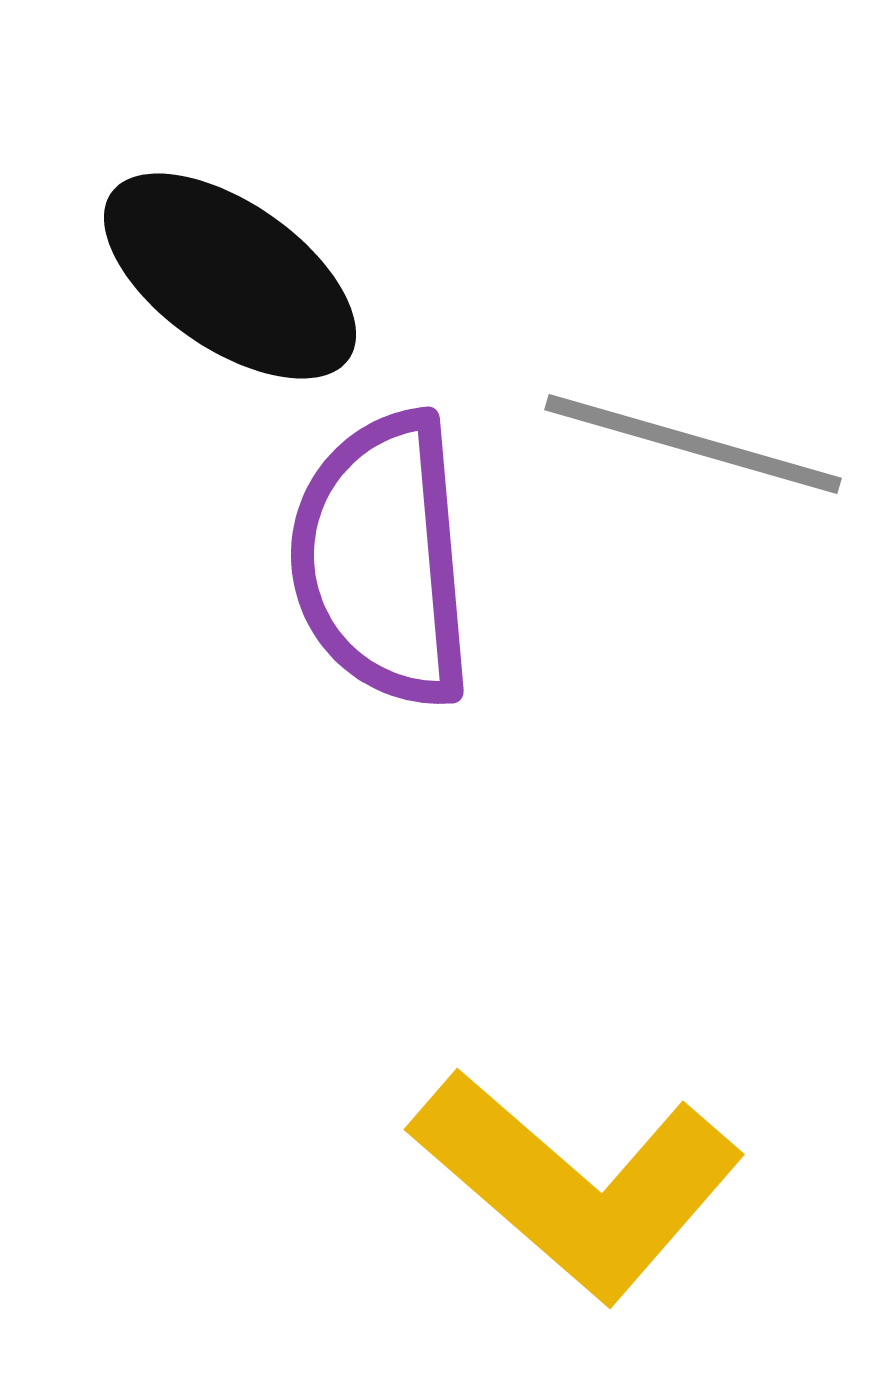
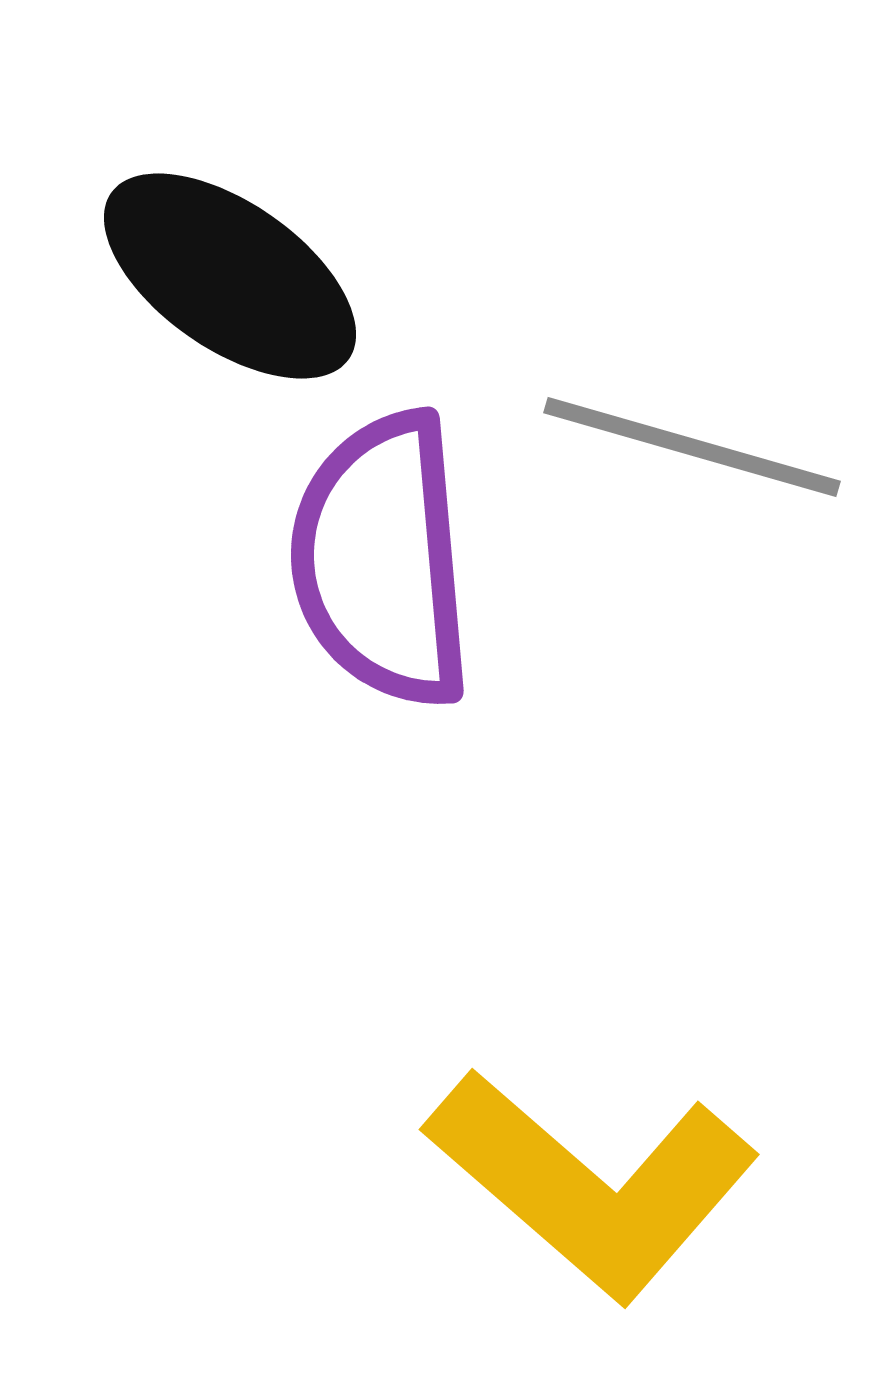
gray line: moved 1 px left, 3 px down
yellow L-shape: moved 15 px right
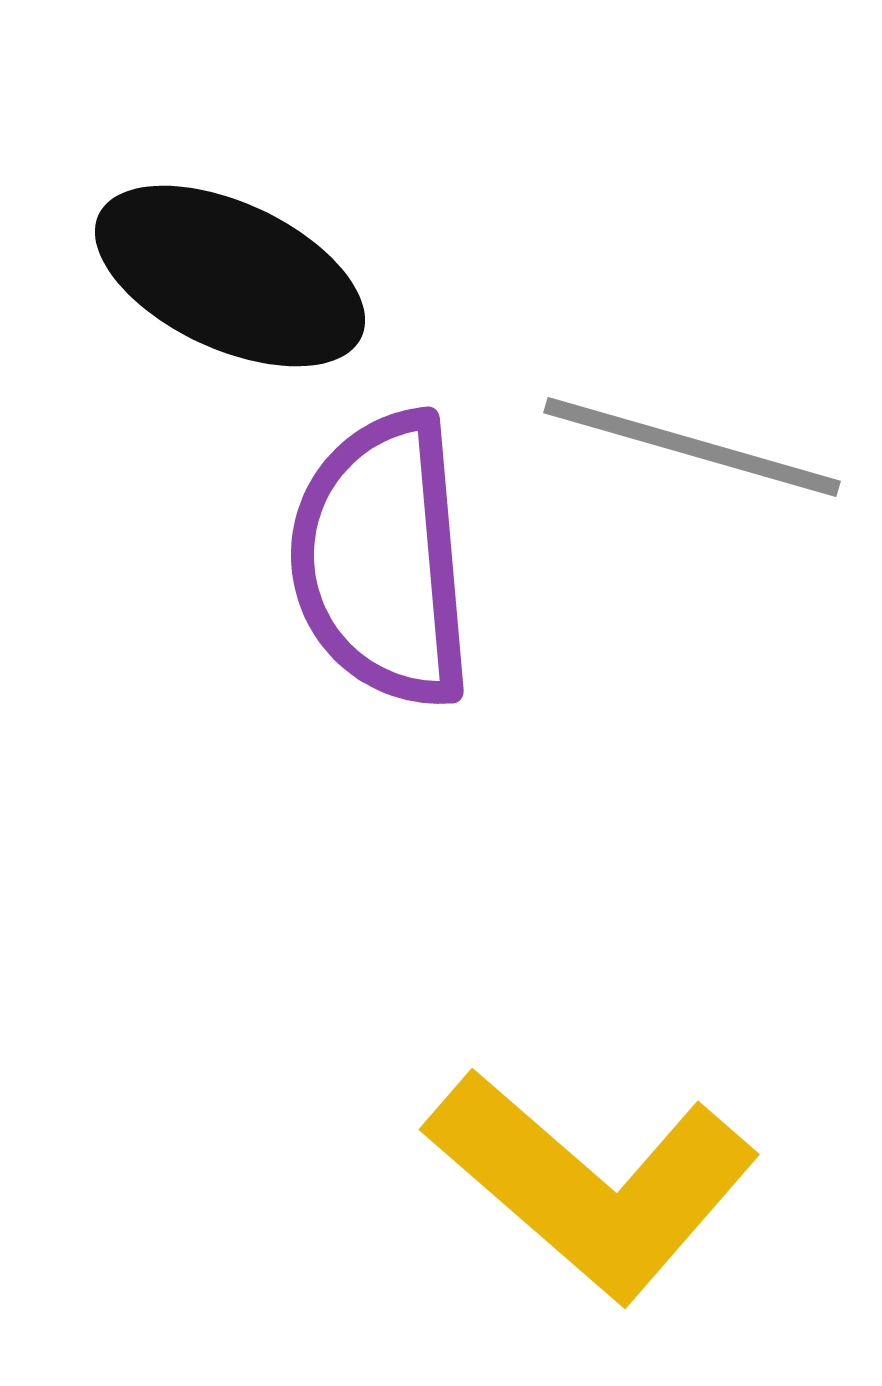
black ellipse: rotated 10 degrees counterclockwise
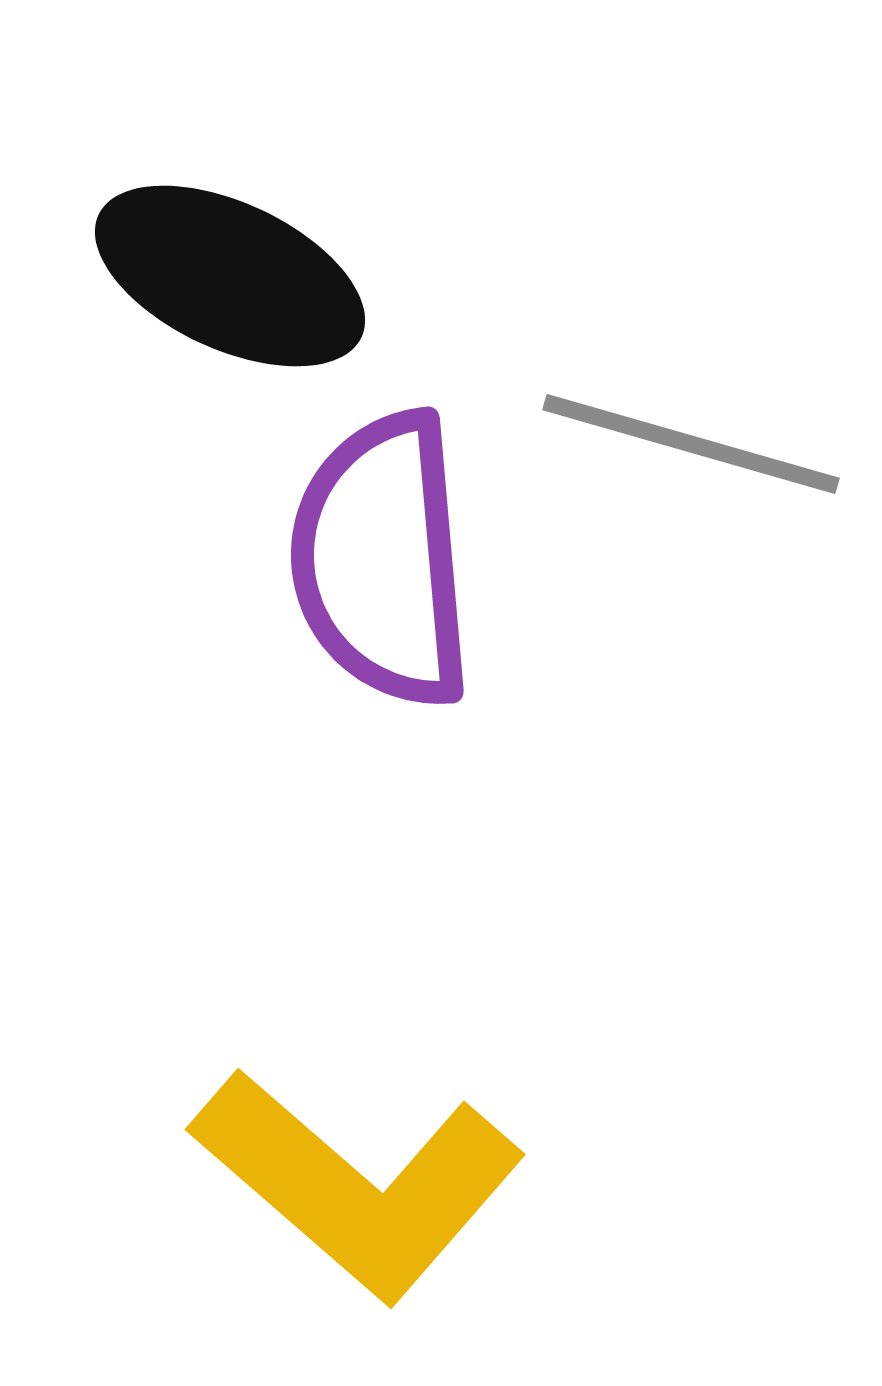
gray line: moved 1 px left, 3 px up
yellow L-shape: moved 234 px left
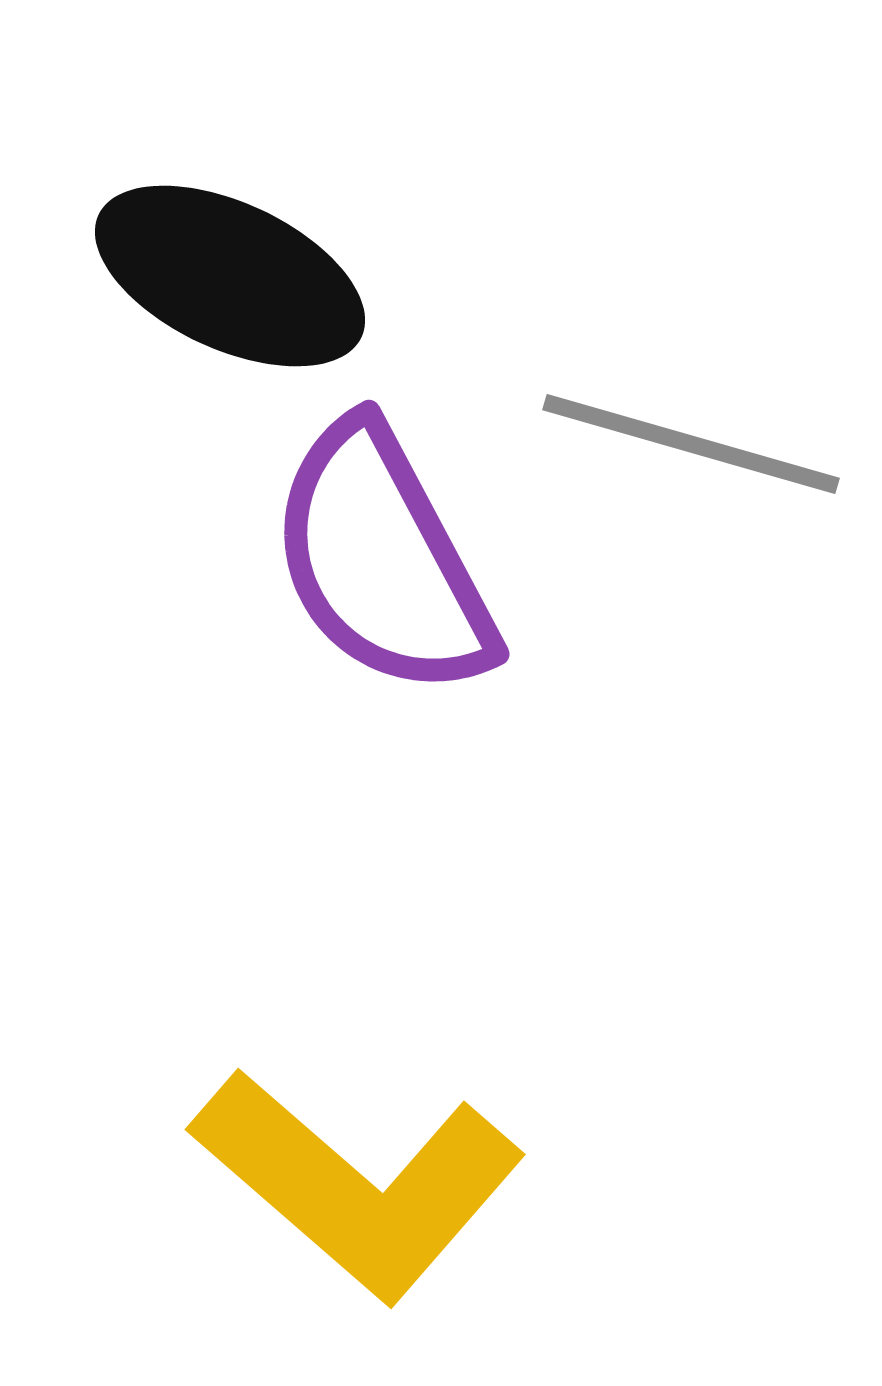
purple semicircle: rotated 23 degrees counterclockwise
